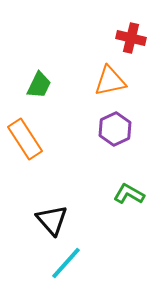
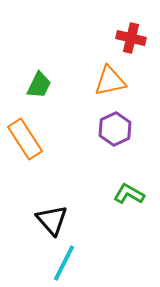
cyan line: moved 2 px left; rotated 15 degrees counterclockwise
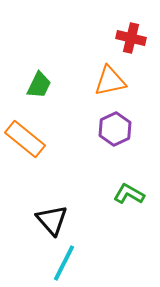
orange rectangle: rotated 18 degrees counterclockwise
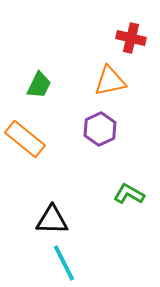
purple hexagon: moved 15 px left
black triangle: rotated 48 degrees counterclockwise
cyan line: rotated 54 degrees counterclockwise
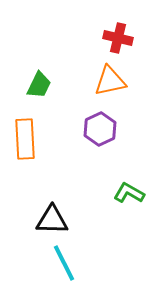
red cross: moved 13 px left
orange rectangle: rotated 48 degrees clockwise
green L-shape: moved 1 px up
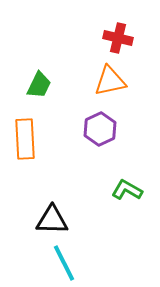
green L-shape: moved 2 px left, 3 px up
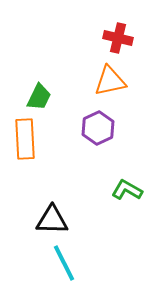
green trapezoid: moved 12 px down
purple hexagon: moved 2 px left, 1 px up
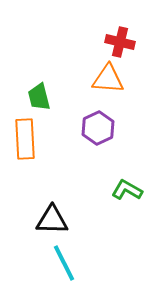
red cross: moved 2 px right, 4 px down
orange triangle: moved 2 px left, 2 px up; rotated 16 degrees clockwise
green trapezoid: rotated 140 degrees clockwise
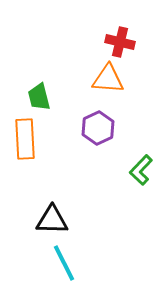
green L-shape: moved 14 px right, 20 px up; rotated 76 degrees counterclockwise
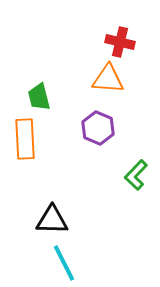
purple hexagon: rotated 12 degrees counterclockwise
green L-shape: moved 5 px left, 5 px down
